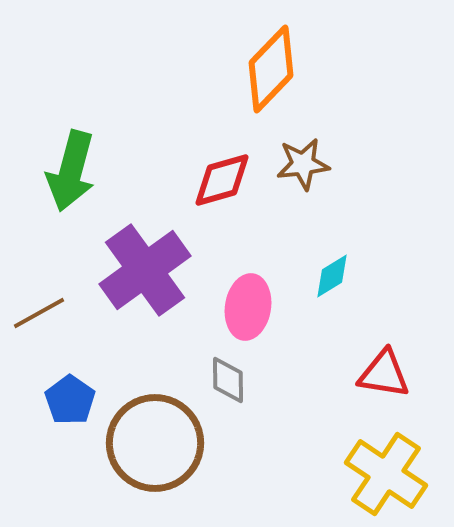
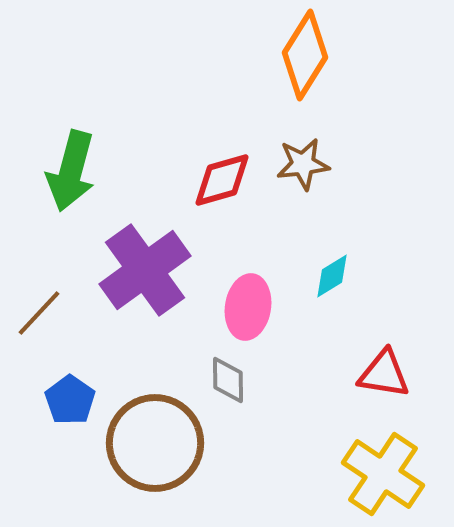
orange diamond: moved 34 px right, 14 px up; rotated 12 degrees counterclockwise
brown line: rotated 18 degrees counterclockwise
yellow cross: moved 3 px left
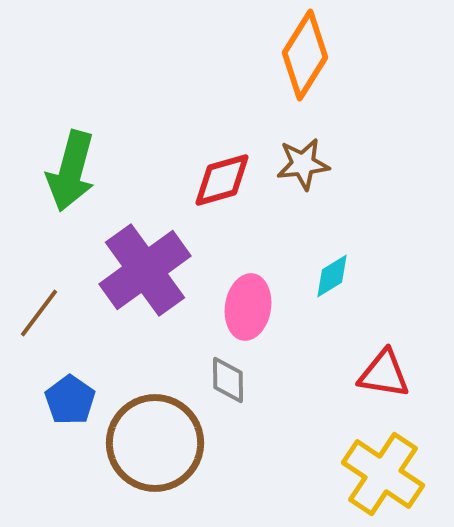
brown line: rotated 6 degrees counterclockwise
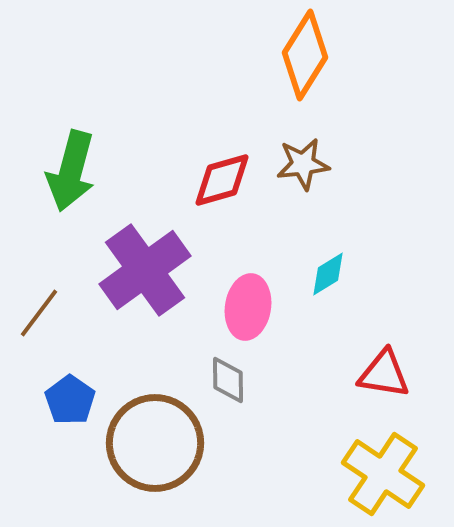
cyan diamond: moved 4 px left, 2 px up
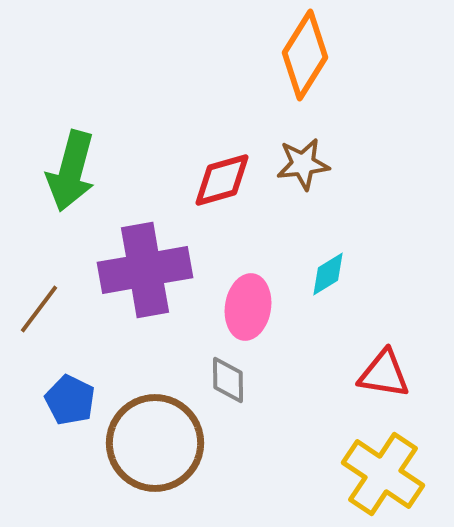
purple cross: rotated 26 degrees clockwise
brown line: moved 4 px up
blue pentagon: rotated 9 degrees counterclockwise
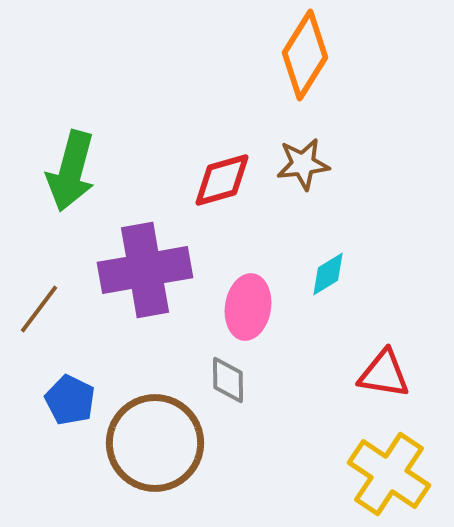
yellow cross: moved 6 px right
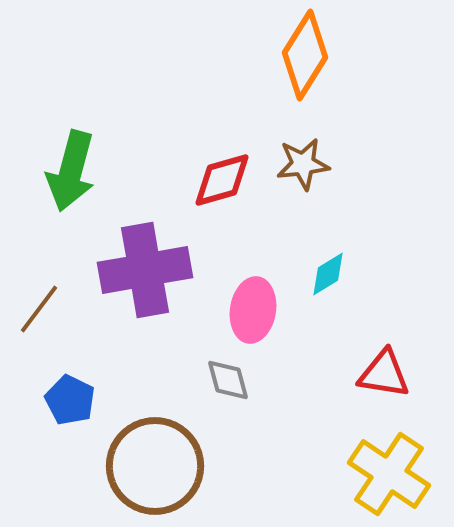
pink ellipse: moved 5 px right, 3 px down
gray diamond: rotated 15 degrees counterclockwise
brown circle: moved 23 px down
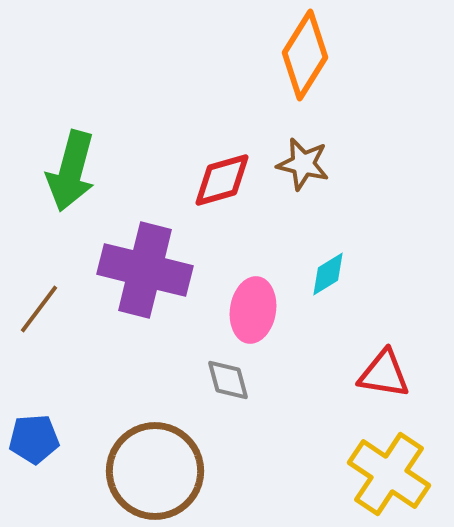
brown star: rotated 20 degrees clockwise
purple cross: rotated 24 degrees clockwise
blue pentagon: moved 36 px left, 39 px down; rotated 30 degrees counterclockwise
brown circle: moved 5 px down
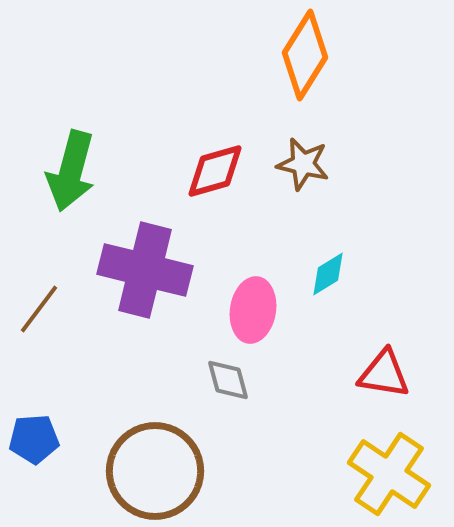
red diamond: moved 7 px left, 9 px up
